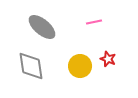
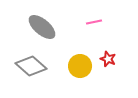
gray diamond: rotated 40 degrees counterclockwise
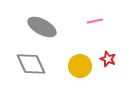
pink line: moved 1 px right, 1 px up
gray ellipse: rotated 12 degrees counterclockwise
gray diamond: moved 2 px up; rotated 24 degrees clockwise
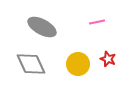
pink line: moved 2 px right, 1 px down
yellow circle: moved 2 px left, 2 px up
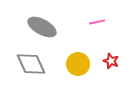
red star: moved 3 px right, 2 px down
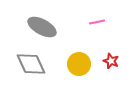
yellow circle: moved 1 px right
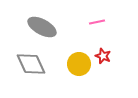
red star: moved 8 px left, 5 px up
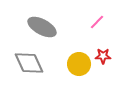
pink line: rotated 35 degrees counterclockwise
red star: rotated 21 degrees counterclockwise
gray diamond: moved 2 px left, 1 px up
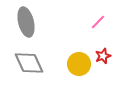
pink line: moved 1 px right
gray ellipse: moved 16 px left, 5 px up; rotated 48 degrees clockwise
red star: rotated 21 degrees counterclockwise
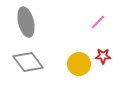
red star: rotated 21 degrees clockwise
gray diamond: moved 1 px left, 1 px up; rotated 12 degrees counterclockwise
